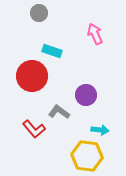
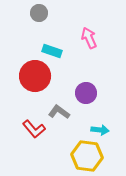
pink arrow: moved 6 px left, 4 px down
red circle: moved 3 px right
purple circle: moved 2 px up
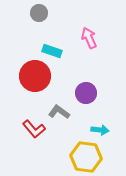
yellow hexagon: moved 1 px left, 1 px down
